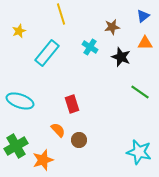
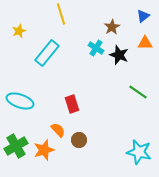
brown star: rotated 21 degrees counterclockwise
cyan cross: moved 6 px right, 1 px down
black star: moved 2 px left, 2 px up
green line: moved 2 px left
orange star: moved 1 px right, 10 px up
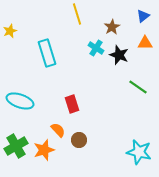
yellow line: moved 16 px right
yellow star: moved 9 px left
cyan rectangle: rotated 56 degrees counterclockwise
green line: moved 5 px up
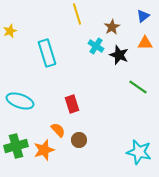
cyan cross: moved 2 px up
green cross: rotated 15 degrees clockwise
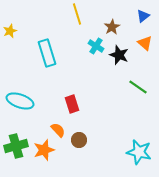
orange triangle: rotated 42 degrees clockwise
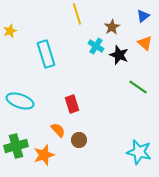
cyan rectangle: moved 1 px left, 1 px down
orange star: moved 5 px down
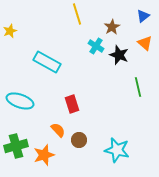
cyan rectangle: moved 1 px right, 8 px down; rotated 44 degrees counterclockwise
green line: rotated 42 degrees clockwise
cyan star: moved 22 px left, 2 px up
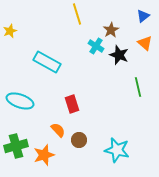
brown star: moved 1 px left, 3 px down
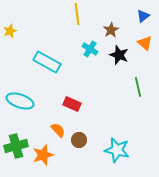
yellow line: rotated 10 degrees clockwise
cyan cross: moved 6 px left, 3 px down
red rectangle: rotated 48 degrees counterclockwise
orange star: moved 1 px left
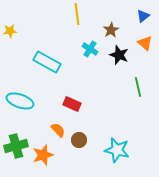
yellow star: rotated 16 degrees clockwise
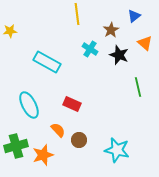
blue triangle: moved 9 px left
cyan ellipse: moved 9 px right, 4 px down; rotated 44 degrees clockwise
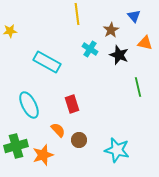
blue triangle: rotated 32 degrees counterclockwise
orange triangle: rotated 28 degrees counterclockwise
red rectangle: rotated 48 degrees clockwise
